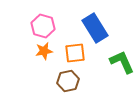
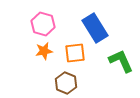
pink hexagon: moved 2 px up
green L-shape: moved 1 px left, 1 px up
brown hexagon: moved 2 px left, 2 px down; rotated 25 degrees counterclockwise
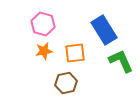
blue rectangle: moved 9 px right, 2 px down
brown hexagon: rotated 25 degrees clockwise
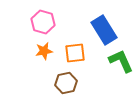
pink hexagon: moved 2 px up
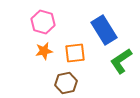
green L-shape: rotated 100 degrees counterclockwise
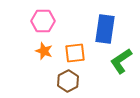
pink hexagon: moved 1 px up; rotated 15 degrees counterclockwise
blue rectangle: moved 1 px right, 1 px up; rotated 40 degrees clockwise
orange star: rotated 30 degrees clockwise
brown hexagon: moved 2 px right, 2 px up; rotated 15 degrees counterclockwise
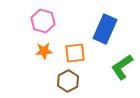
pink hexagon: rotated 15 degrees clockwise
blue rectangle: rotated 16 degrees clockwise
orange star: rotated 24 degrees counterclockwise
green L-shape: moved 1 px right, 6 px down
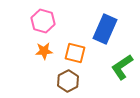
orange square: rotated 20 degrees clockwise
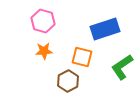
blue rectangle: rotated 48 degrees clockwise
orange square: moved 7 px right, 4 px down
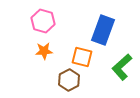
blue rectangle: moved 2 px left, 1 px down; rotated 52 degrees counterclockwise
green L-shape: rotated 8 degrees counterclockwise
brown hexagon: moved 1 px right, 1 px up
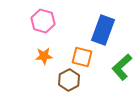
orange star: moved 5 px down
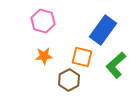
blue rectangle: rotated 16 degrees clockwise
green L-shape: moved 6 px left, 2 px up
